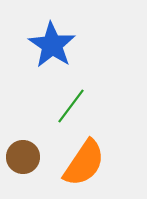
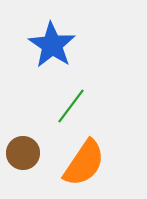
brown circle: moved 4 px up
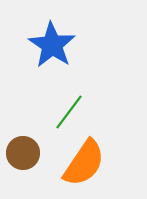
green line: moved 2 px left, 6 px down
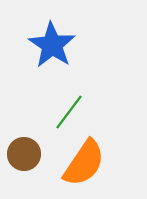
brown circle: moved 1 px right, 1 px down
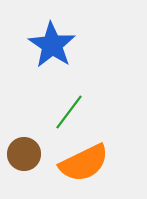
orange semicircle: rotated 30 degrees clockwise
